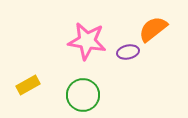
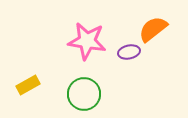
purple ellipse: moved 1 px right
green circle: moved 1 px right, 1 px up
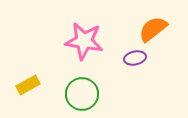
pink star: moved 3 px left
purple ellipse: moved 6 px right, 6 px down
green circle: moved 2 px left
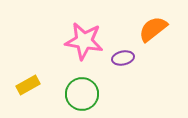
purple ellipse: moved 12 px left
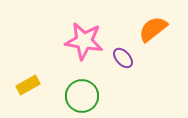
purple ellipse: rotated 60 degrees clockwise
green circle: moved 2 px down
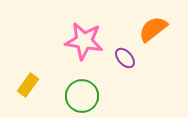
purple ellipse: moved 2 px right
yellow rectangle: rotated 25 degrees counterclockwise
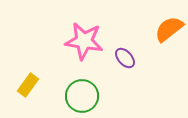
orange semicircle: moved 16 px right
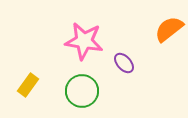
purple ellipse: moved 1 px left, 5 px down
green circle: moved 5 px up
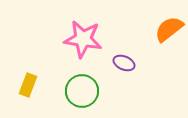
pink star: moved 1 px left, 2 px up
purple ellipse: rotated 25 degrees counterclockwise
yellow rectangle: rotated 15 degrees counterclockwise
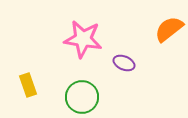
yellow rectangle: rotated 40 degrees counterclockwise
green circle: moved 6 px down
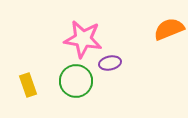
orange semicircle: rotated 16 degrees clockwise
purple ellipse: moved 14 px left; rotated 35 degrees counterclockwise
green circle: moved 6 px left, 16 px up
